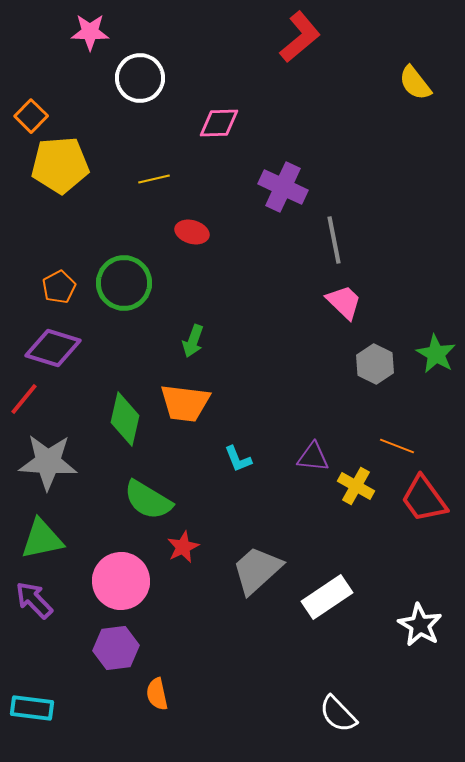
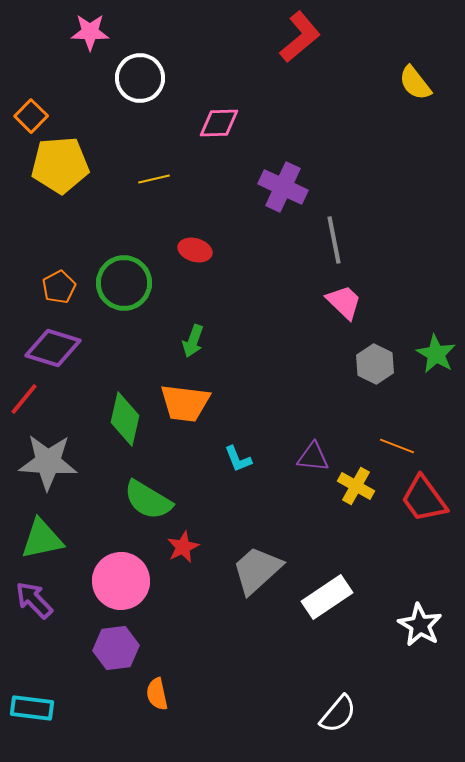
red ellipse: moved 3 px right, 18 px down
white semicircle: rotated 96 degrees counterclockwise
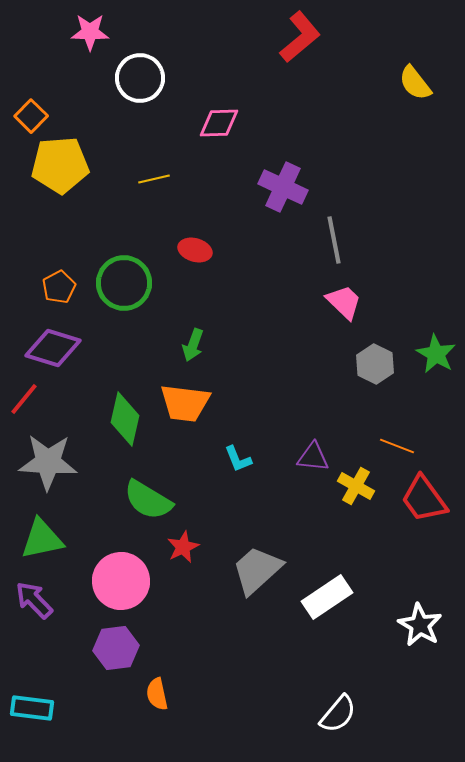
green arrow: moved 4 px down
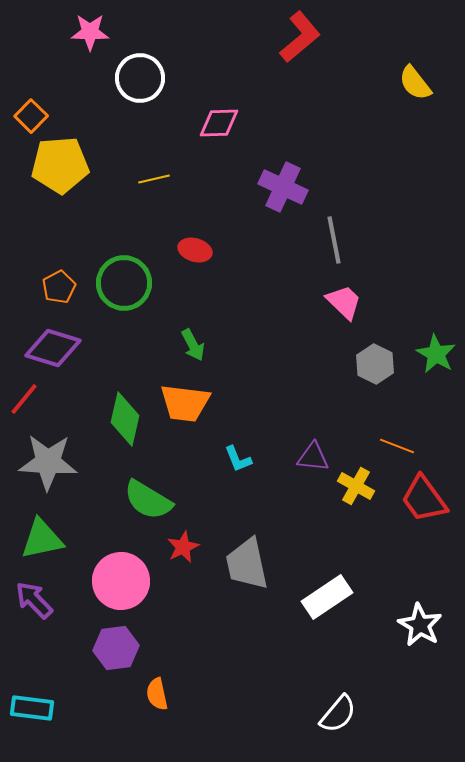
green arrow: rotated 48 degrees counterclockwise
gray trapezoid: moved 10 px left, 6 px up; rotated 60 degrees counterclockwise
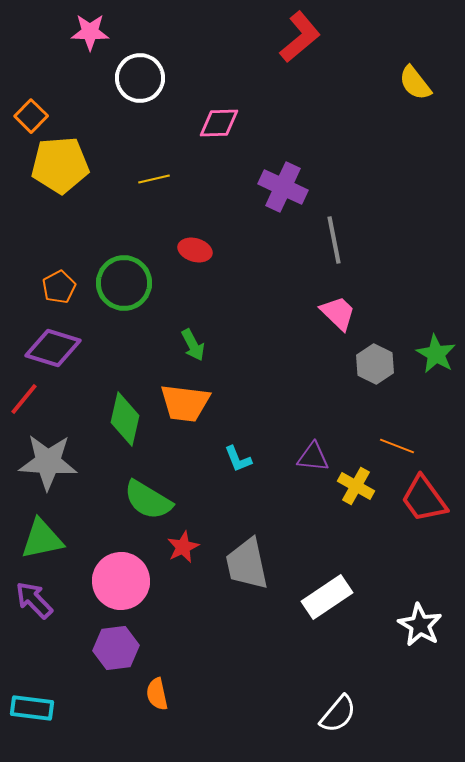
pink trapezoid: moved 6 px left, 11 px down
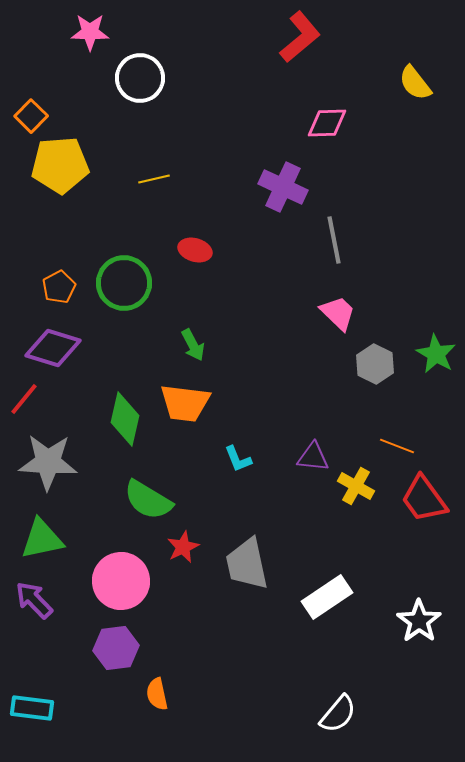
pink diamond: moved 108 px right
white star: moved 1 px left, 4 px up; rotated 6 degrees clockwise
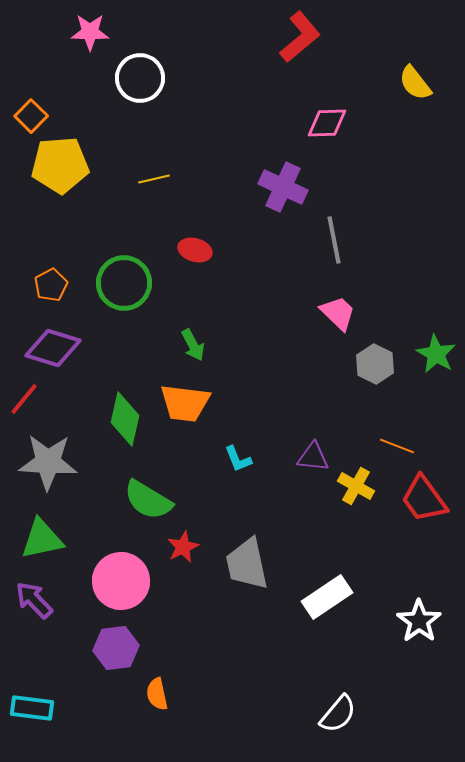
orange pentagon: moved 8 px left, 2 px up
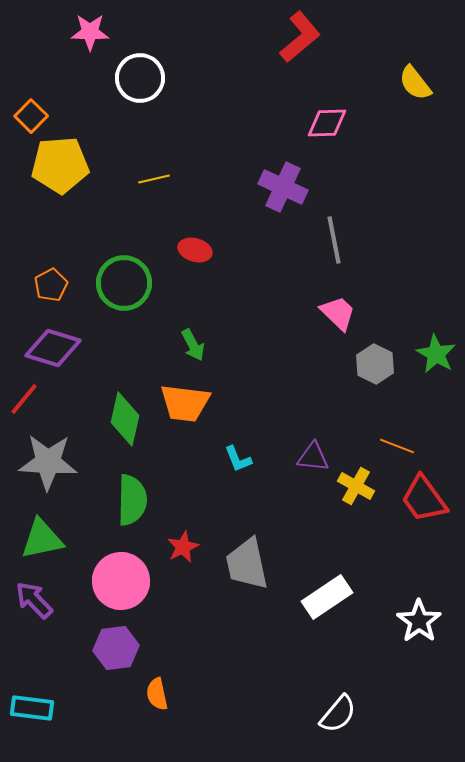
green semicircle: moved 16 px left; rotated 120 degrees counterclockwise
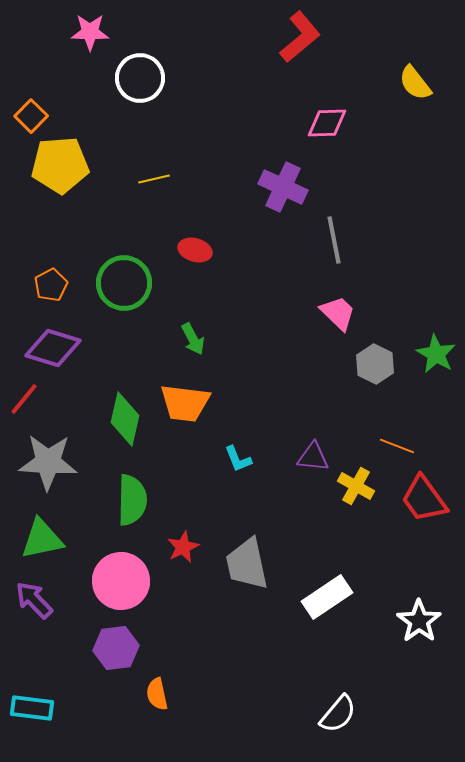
green arrow: moved 6 px up
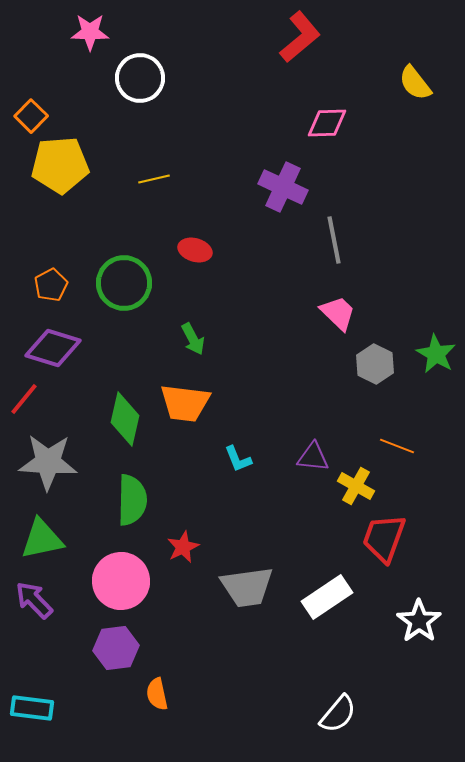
red trapezoid: moved 40 px left, 39 px down; rotated 56 degrees clockwise
gray trapezoid: moved 23 px down; rotated 86 degrees counterclockwise
